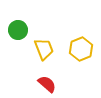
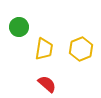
green circle: moved 1 px right, 3 px up
yellow trapezoid: rotated 30 degrees clockwise
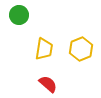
green circle: moved 12 px up
red semicircle: moved 1 px right
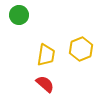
yellow trapezoid: moved 2 px right, 6 px down
red semicircle: moved 3 px left
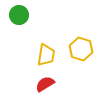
yellow hexagon: rotated 20 degrees counterclockwise
red semicircle: rotated 72 degrees counterclockwise
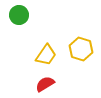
yellow trapezoid: rotated 25 degrees clockwise
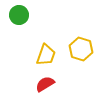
yellow trapezoid: rotated 15 degrees counterclockwise
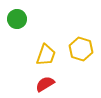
green circle: moved 2 px left, 4 px down
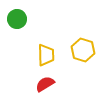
yellow hexagon: moved 2 px right, 1 px down
yellow trapezoid: rotated 20 degrees counterclockwise
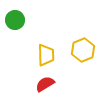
green circle: moved 2 px left, 1 px down
yellow hexagon: rotated 20 degrees clockwise
